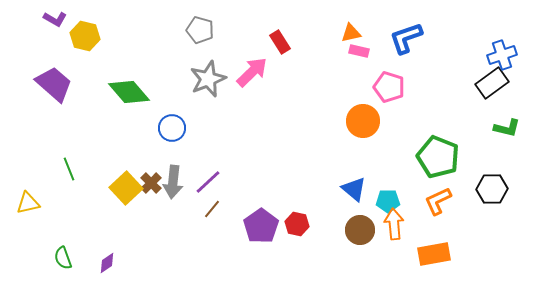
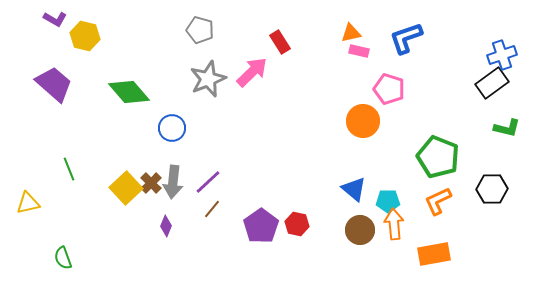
pink pentagon: moved 2 px down
purple diamond: moved 59 px right, 37 px up; rotated 35 degrees counterclockwise
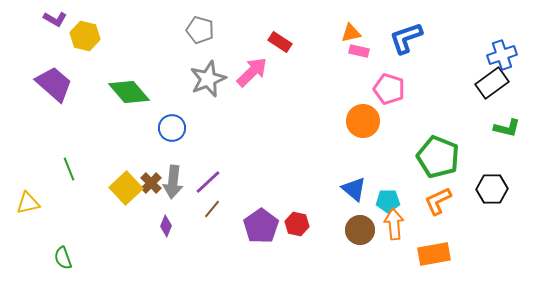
red rectangle: rotated 25 degrees counterclockwise
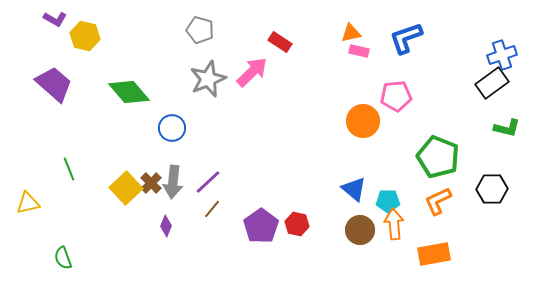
pink pentagon: moved 7 px right, 7 px down; rotated 24 degrees counterclockwise
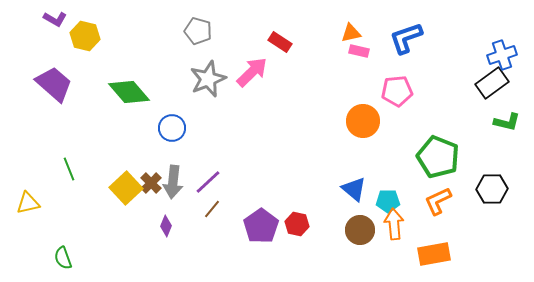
gray pentagon: moved 2 px left, 1 px down
pink pentagon: moved 1 px right, 5 px up
green L-shape: moved 6 px up
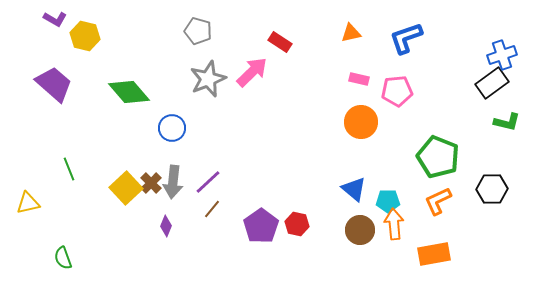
pink rectangle: moved 28 px down
orange circle: moved 2 px left, 1 px down
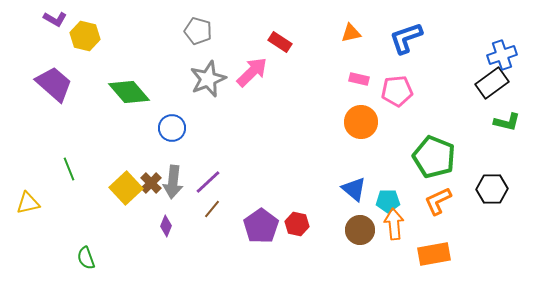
green pentagon: moved 4 px left
green semicircle: moved 23 px right
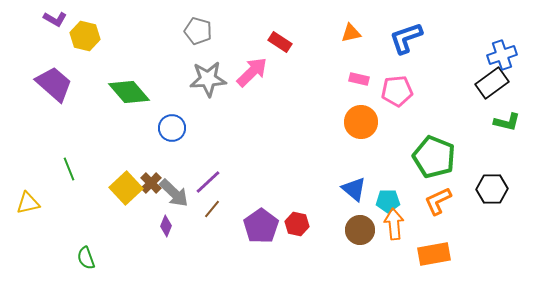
gray star: rotated 18 degrees clockwise
gray arrow: moved 1 px right, 11 px down; rotated 52 degrees counterclockwise
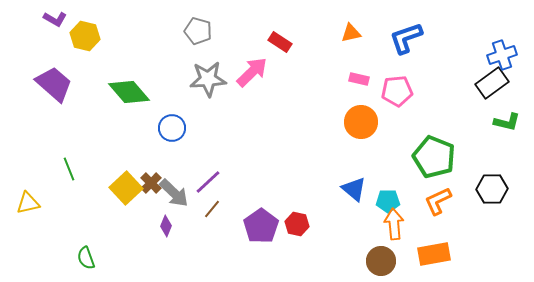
brown circle: moved 21 px right, 31 px down
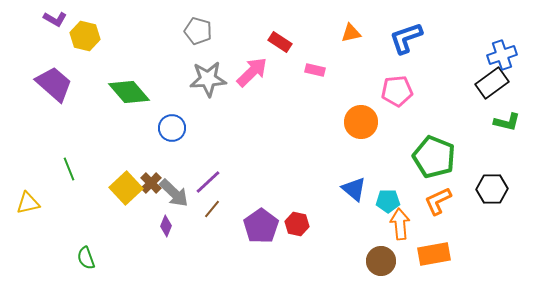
pink rectangle: moved 44 px left, 9 px up
orange arrow: moved 6 px right
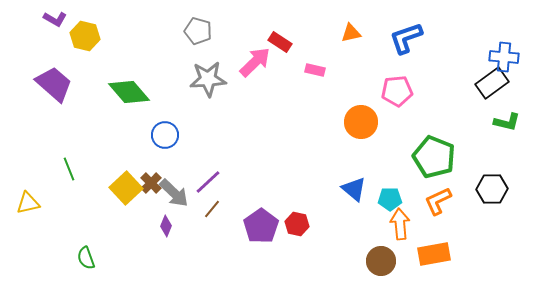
blue cross: moved 2 px right, 2 px down; rotated 24 degrees clockwise
pink arrow: moved 3 px right, 10 px up
blue circle: moved 7 px left, 7 px down
cyan pentagon: moved 2 px right, 2 px up
